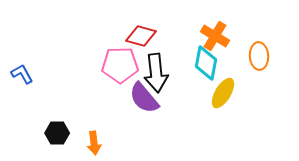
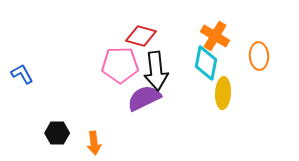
black arrow: moved 2 px up
yellow ellipse: rotated 28 degrees counterclockwise
purple semicircle: rotated 104 degrees clockwise
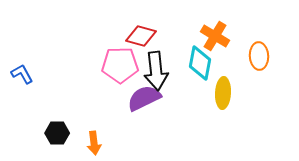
cyan diamond: moved 6 px left
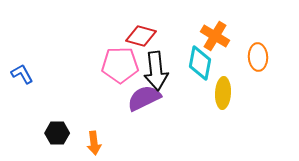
orange ellipse: moved 1 px left, 1 px down
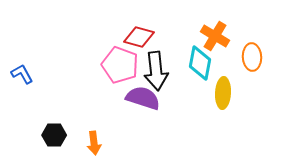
red diamond: moved 2 px left, 1 px down
orange ellipse: moved 6 px left
pink pentagon: rotated 21 degrees clockwise
purple semicircle: moved 1 px left; rotated 44 degrees clockwise
black hexagon: moved 3 px left, 2 px down
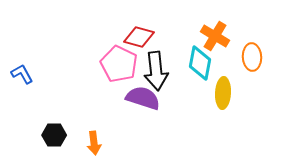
pink pentagon: moved 1 px left, 1 px up; rotated 6 degrees clockwise
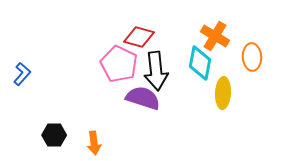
blue L-shape: rotated 70 degrees clockwise
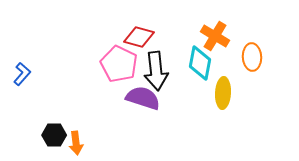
orange arrow: moved 18 px left
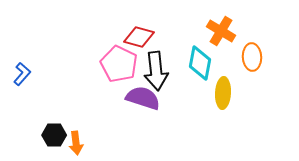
orange cross: moved 6 px right, 5 px up
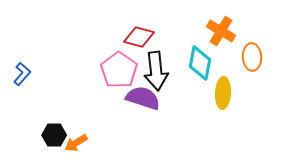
pink pentagon: moved 6 px down; rotated 9 degrees clockwise
orange arrow: rotated 65 degrees clockwise
